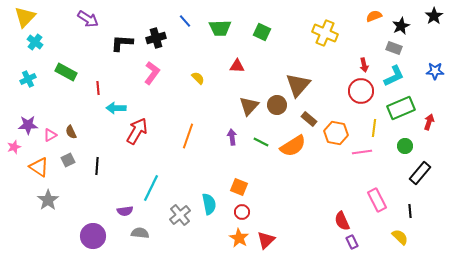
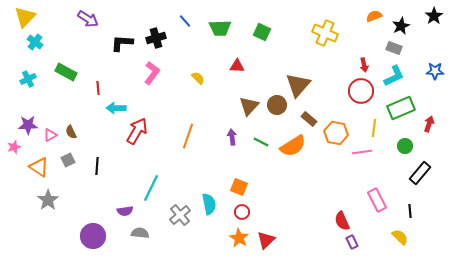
red arrow at (429, 122): moved 2 px down
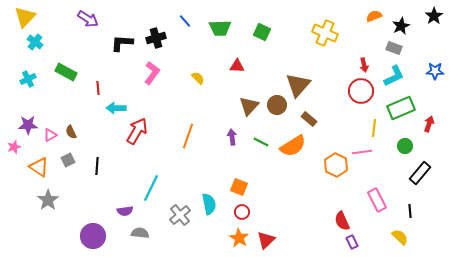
orange hexagon at (336, 133): moved 32 px down; rotated 15 degrees clockwise
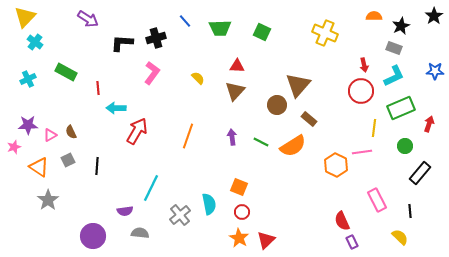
orange semicircle at (374, 16): rotated 21 degrees clockwise
brown triangle at (249, 106): moved 14 px left, 15 px up
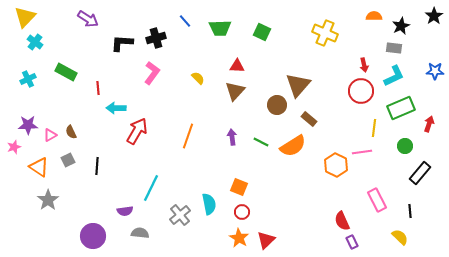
gray rectangle at (394, 48): rotated 14 degrees counterclockwise
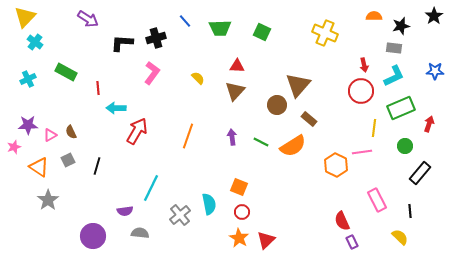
black star at (401, 26): rotated 12 degrees clockwise
black line at (97, 166): rotated 12 degrees clockwise
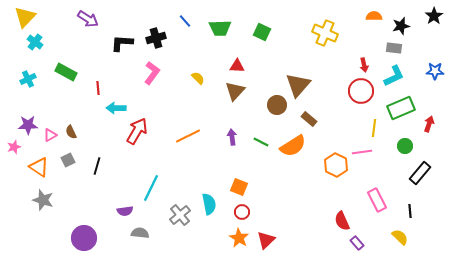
orange line at (188, 136): rotated 45 degrees clockwise
gray star at (48, 200): moved 5 px left; rotated 20 degrees counterclockwise
purple circle at (93, 236): moved 9 px left, 2 px down
purple rectangle at (352, 242): moved 5 px right, 1 px down; rotated 16 degrees counterclockwise
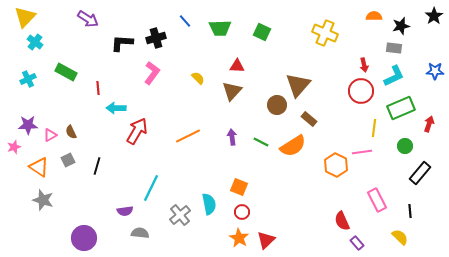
brown triangle at (235, 91): moved 3 px left
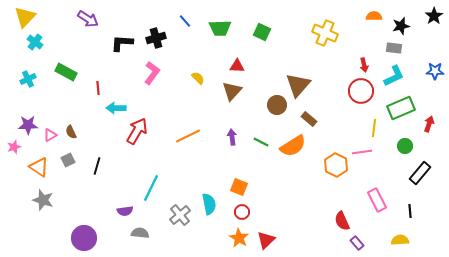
yellow semicircle at (400, 237): moved 3 px down; rotated 48 degrees counterclockwise
